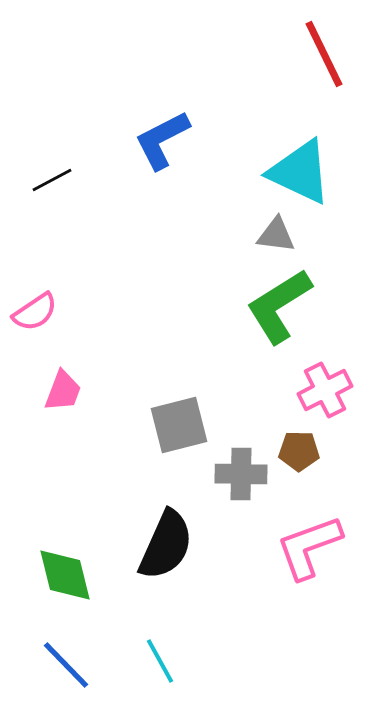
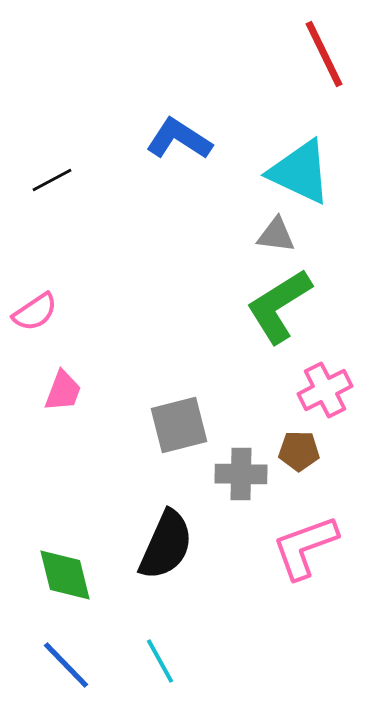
blue L-shape: moved 17 px right, 1 px up; rotated 60 degrees clockwise
pink L-shape: moved 4 px left
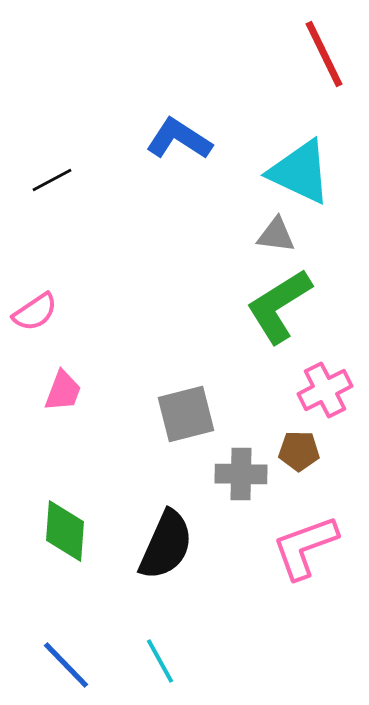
gray square: moved 7 px right, 11 px up
green diamond: moved 44 px up; rotated 18 degrees clockwise
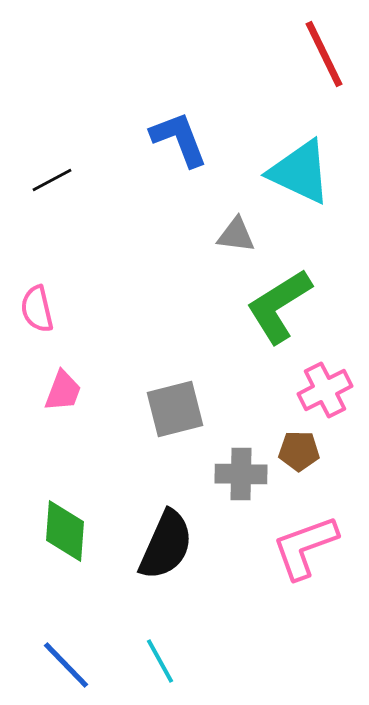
blue L-shape: rotated 36 degrees clockwise
gray triangle: moved 40 px left
pink semicircle: moved 2 px right, 3 px up; rotated 111 degrees clockwise
gray square: moved 11 px left, 5 px up
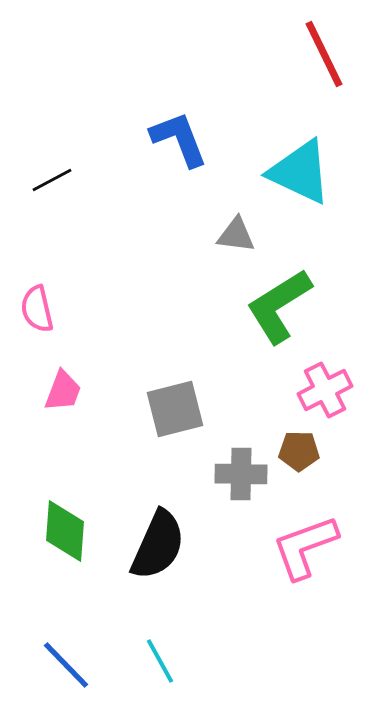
black semicircle: moved 8 px left
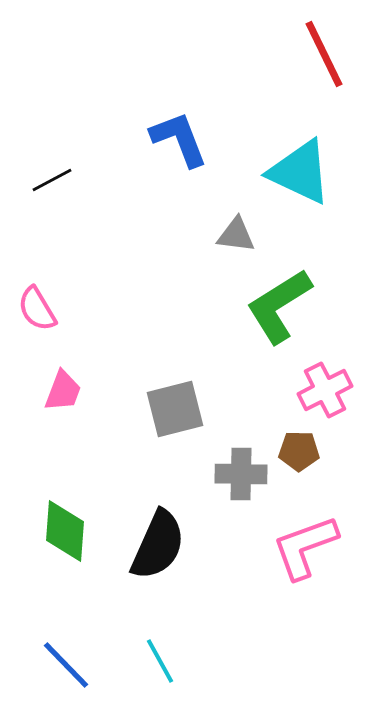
pink semicircle: rotated 18 degrees counterclockwise
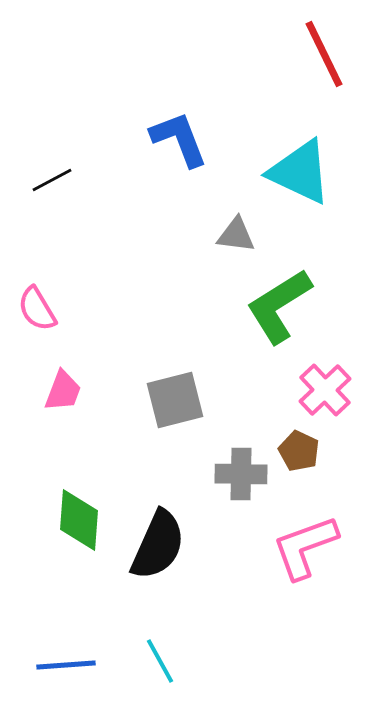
pink cross: rotated 16 degrees counterclockwise
gray square: moved 9 px up
brown pentagon: rotated 24 degrees clockwise
green diamond: moved 14 px right, 11 px up
blue line: rotated 50 degrees counterclockwise
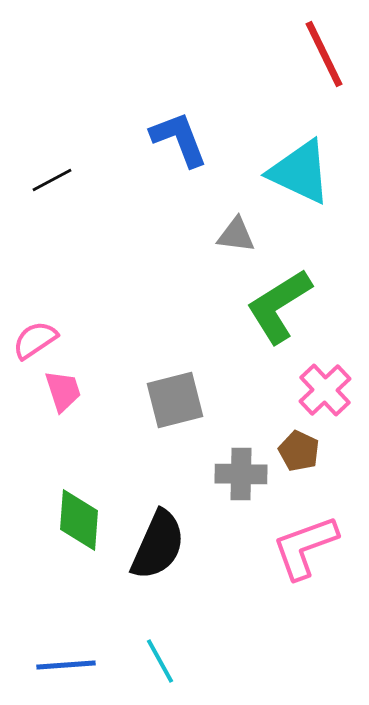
pink semicircle: moved 2 px left, 31 px down; rotated 87 degrees clockwise
pink trapezoid: rotated 39 degrees counterclockwise
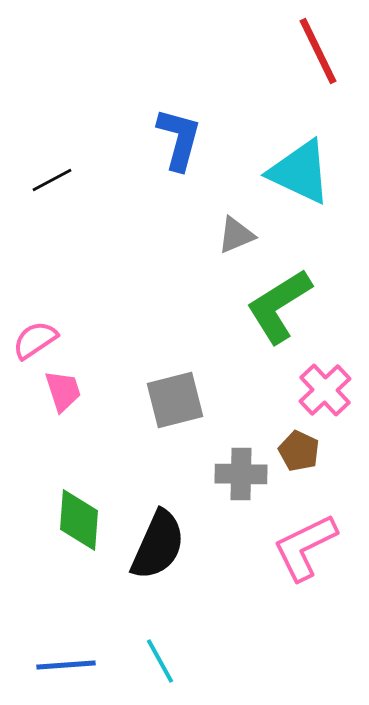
red line: moved 6 px left, 3 px up
blue L-shape: rotated 36 degrees clockwise
gray triangle: rotated 30 degrees counterclockwise
pink L-shape: rotated 6 degrees counterclockwise
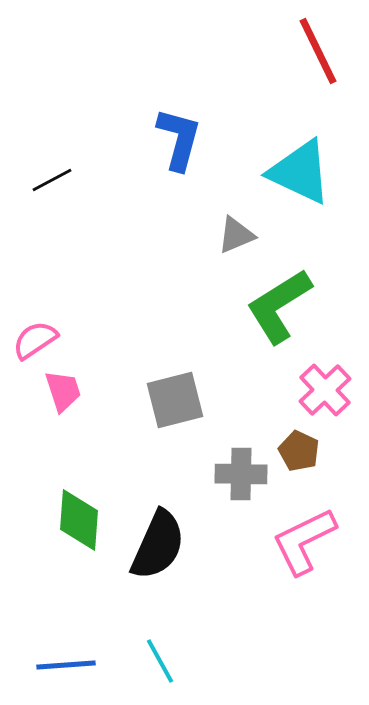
pink L-shape: moved 1 px left, 6 px up
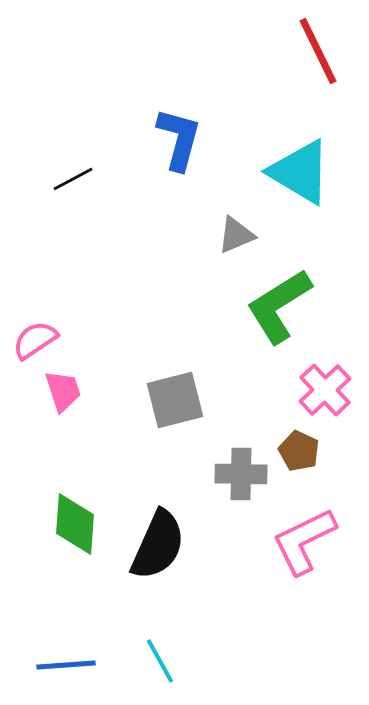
cyan triangle: rotated 6 degrees clockwise
black line: moved 21 px right, 1 px up
green diamond: moved 4 px left, 4 px down
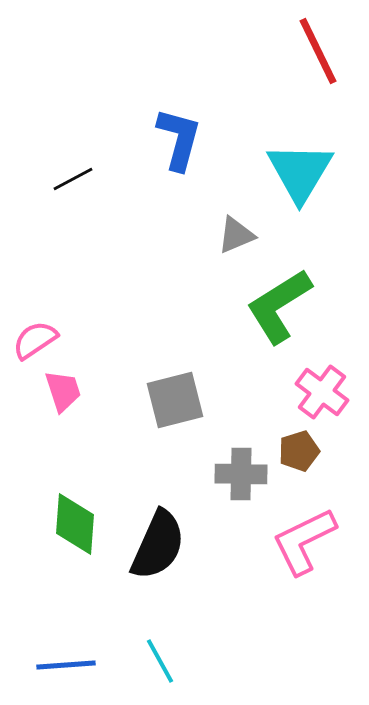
cyan triangle: rotated 30 degrees clockwise
pink cross: moved 3 px left, 2 px down; rotated 10 degrees counterclockwise
brown pentagon: rotated 30 degrees clockwise
